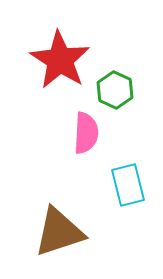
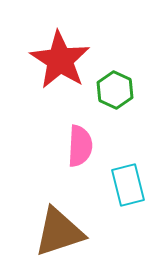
pink semicircle: moved 6 px left, 13 px down
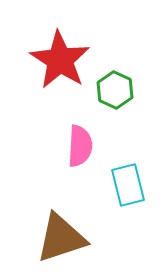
brown triangle: moved 2 px right, 6 px down
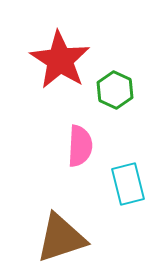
cyan rectangle: moved 1 px up
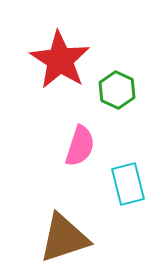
green hexagon: moved 2 px right
pink semicircle: rotated 15 degrees clockwise
brown triangle: moved 3 px right
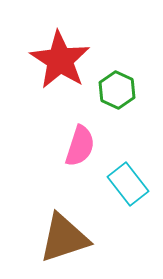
cyan rectangle: rotated 24 degrees counterclockwise
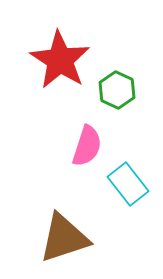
pink semicircle: moved 7 px right
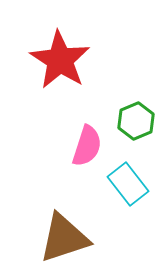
green hexagon: moved 19 px right, 31 px down; rotated 12 degrees clockwise
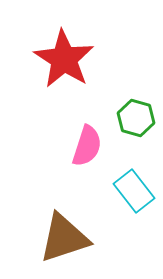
red star: moved 4 px right, 1 px up
green hexagon: moved 3 px up; rotated 21 degrees counterclockwise
cyan rectangle: moved 6 px right, 7 px down
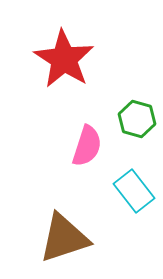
green hexagon: moved 1 px right, 1 px down
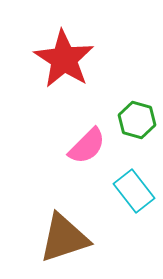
green hexagon: moved 1 px down
pink semicircle: rotated 27 degrees clockwise
